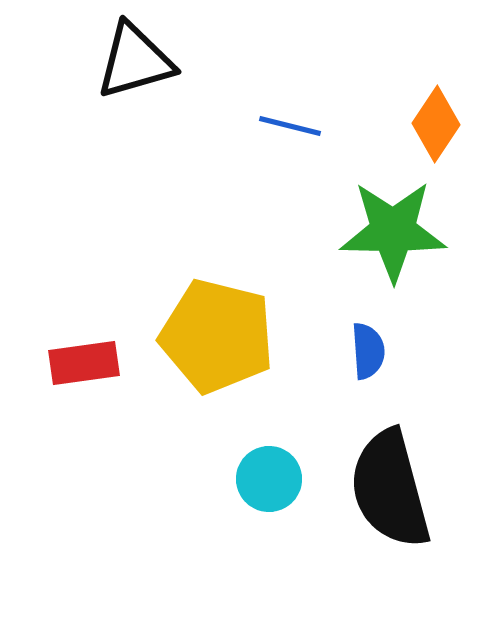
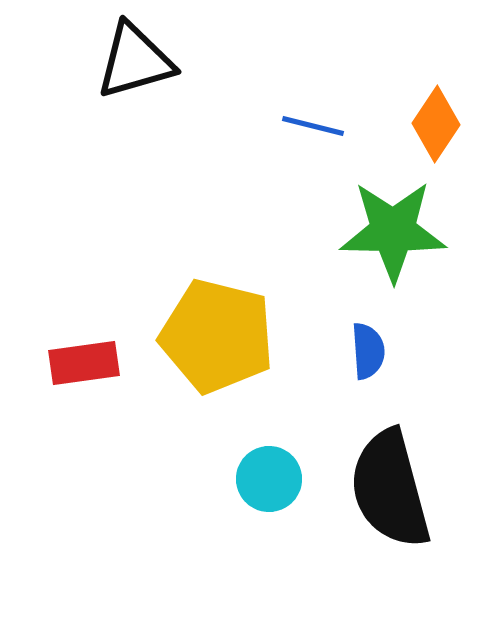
blue line: moved 23 px right
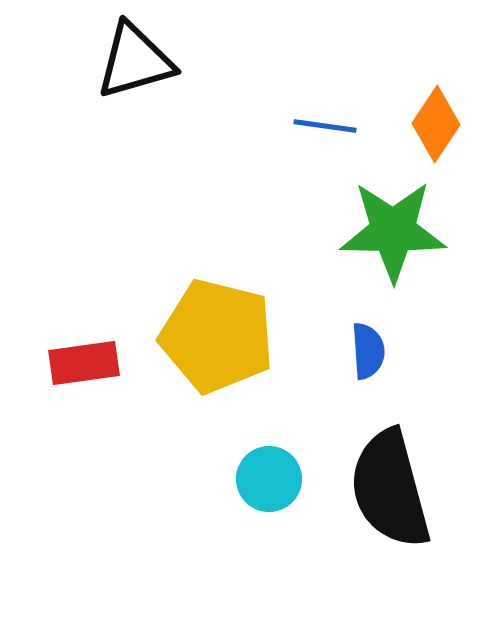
blue line: moved 12 px right; rotated 6 degrees counterclockwise
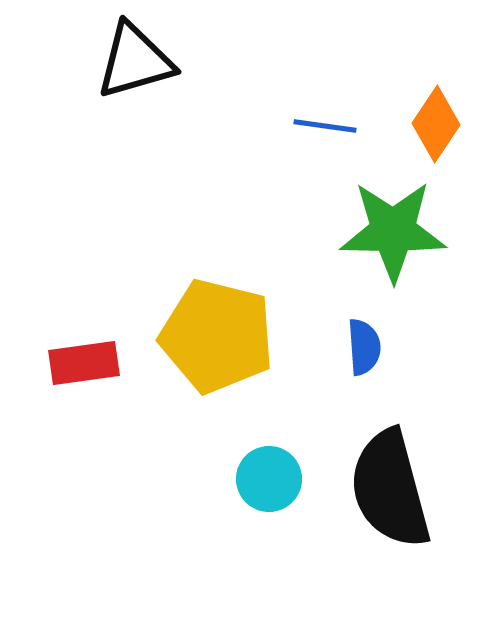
blue semicircle: moved 4 px left, 4 px up
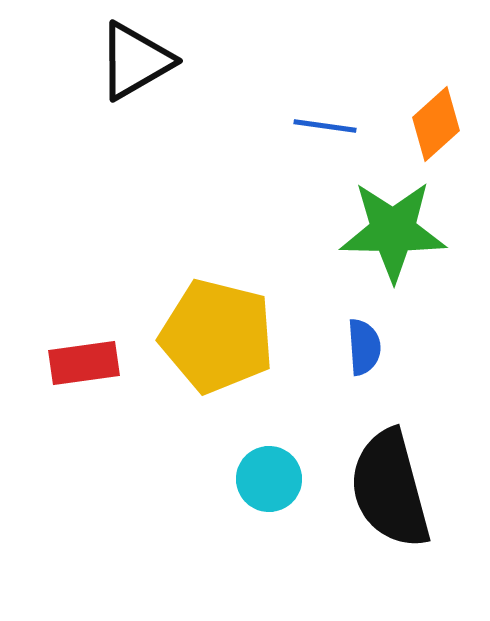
black triangle: rotated 14 degrees counterclockwise
orange diamond: rotated 14 degrees clockwise
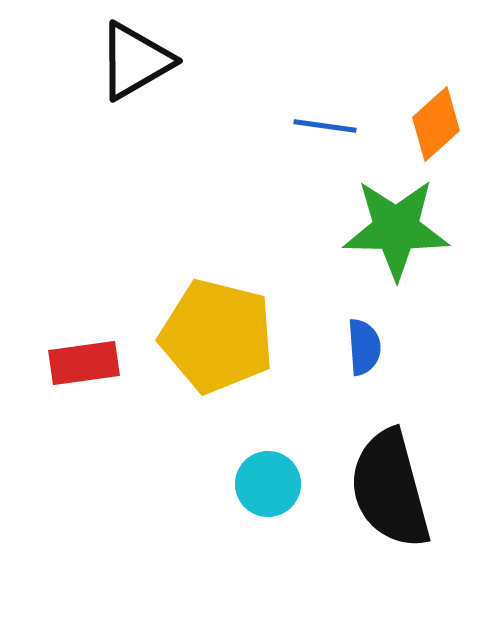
green star: moved 3 px right, 2 px up
cyan circle: moved 1 px left, 5 px down
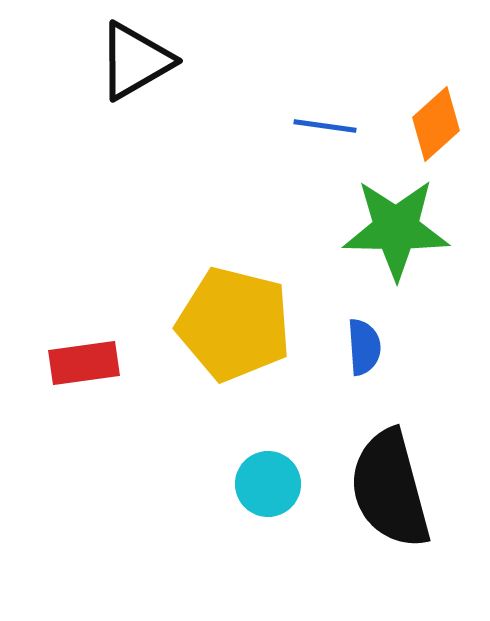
yellow pentagon: moved 17 px right, 12 px up
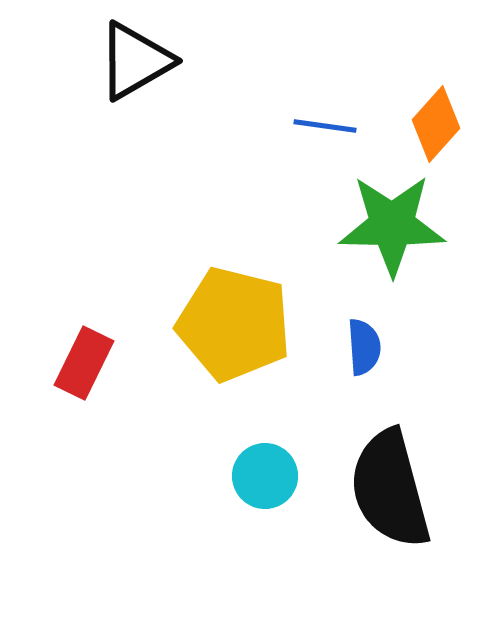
orange diamond: rotated 6 degrees counterclockwise
green star: moved 4 px left, 4 px up
red rectangle: rotated 56 degrees counterclockwise
cyan circle: moved 3 px left, 8 px up
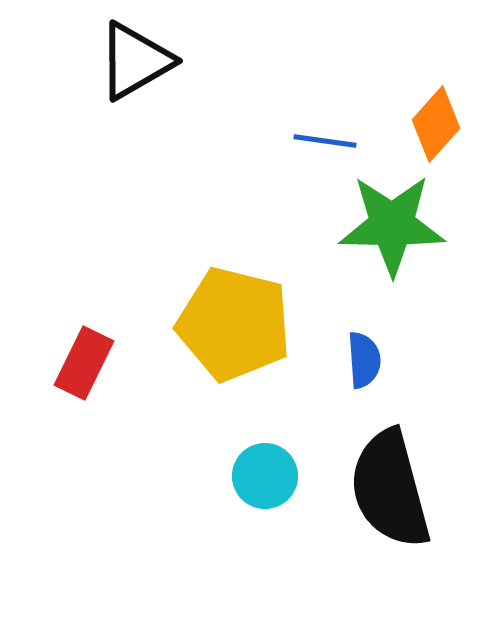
blue line: moved 15 px down
blue semicircle: moved 13 px down
